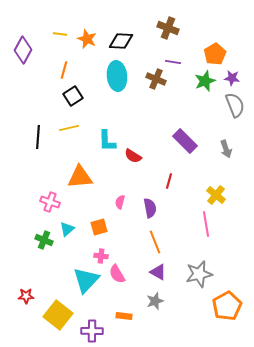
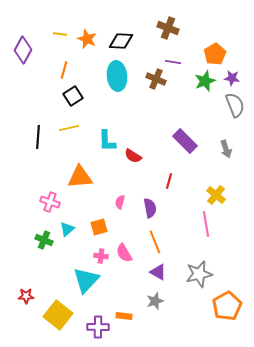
pink semicircle at (117, 274): moved 7 px right, 21 px up
purple cross at (92, 331): moved 6 px right, 4 px up
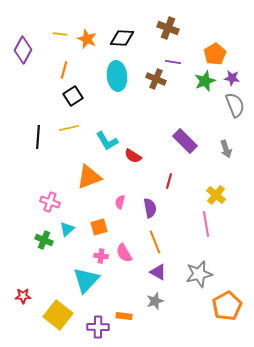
black diamond at (121, 41): moved 1 px right, 3 px up
cyan L-shape at (107, 141): rotated 30 degrees counterclockwise
orange triangle at (80, 177): moved 9 px right; rotated 16 degrees counterclockwise
red star at (26, 296): moved 3 px left
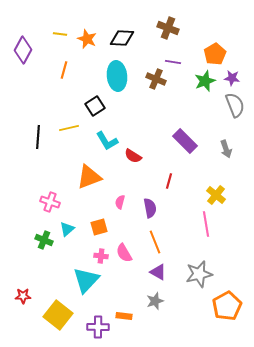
black square at (73, 96): moved 22 px right, 10 px down
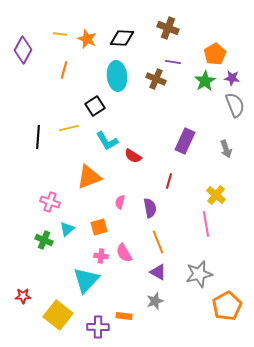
green star at (205, 81): rotated 10 degrees counterclockwise
purple rectangle at (185, 141): rotated 70 degrees clockwise
orange line at (155, 242): moved 3 px right
